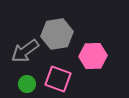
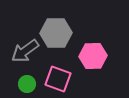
gray hexagon: moved 1 px left, 1 px up; rotated 8 degrees clockwise
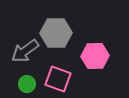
pink hexagon: moved 2 px right
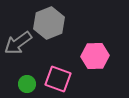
gray hexagon: moved 7 px left, 10 px up; rotated 20 degrees counterclockwise
gray arrow: moved 7 px left, 8 px up
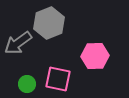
pink square: rotated 8 degrees counterclockwise
